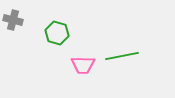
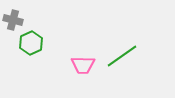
green hexagon: moved 26 px left, 10 px down; rotated 20 degrees clockwise
green line: rotated 24 degrees counterclockwise
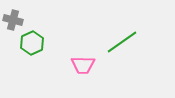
green hexagon: moved 1 px right
green line: moved 14 px up
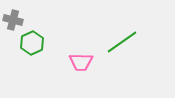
pink trapezoid: moved 2 px left, 3 px up
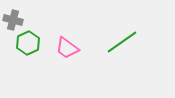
green hexagon: moved 4 px left
pink trapezoid: moved 14 px left, 14 px up; rotated 35 degrees clockwise
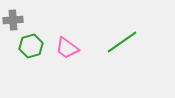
gray cross: rotated 18 degrees counterclockwise
green hexagon: moved 3 px right, 3 px down; rotated 10 degrees clockwise
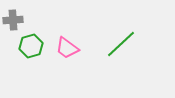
green line: moved 1 px left, 2 px down; rotated 8 degrees counterclockwise
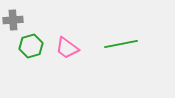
green line: rotated 32 degrees clockwise
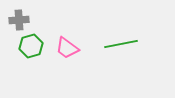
gray cross: moved 6 px right
